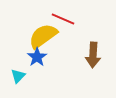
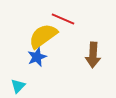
blue star: rotated 12 degrees clockwise
cyan triangle: moved 10 px down
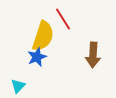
red line: rotated 35 degrees clockwise
yellow semicircle: rotated 144 degrees clockwise
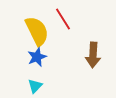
yellow semicircle: moved 6 px left, 5 px up; rotated 44 degrees counterclockwise
cyan triangle: moved 17 px right
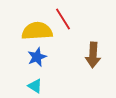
yellow semicircle: rotated 68 degrees counterclockwise
cyan triangle: rotated 42 degrees counterclockwise
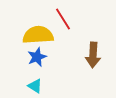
yellow semicircle: moved 1 px right, 4 px down
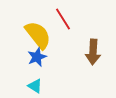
yellow semicircle: rotated 56 degrees clockwise
brown arrow: moved 3 px up
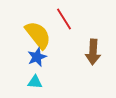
red line: moved 1 px right
cyan triangle: moved 4 px up; rotated 28 degrees counterclockwise
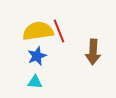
red line: moved 5 px left, 12 px down; rotated 10 degrees clockwise
yellow semicircle: moved 4 px up; rotated 60 degrees counterclockwise
blue star: moved 1 px up
